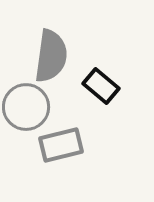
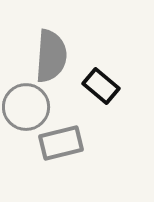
gray semicircle: rotated 4 degrees counterclockwise
gray rectangle: moved 2 px up
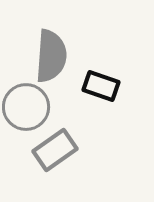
black rectangle: rotated 21 degrees counterclockwise
gray rectangle: moved 6 px left, 7 px down; rotated 21 degrees counterclockwise
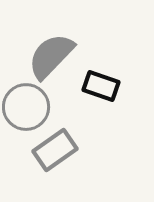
gray semicircle: rotated 140 degrees counterclockwise
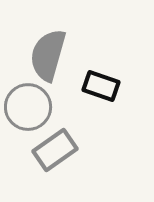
gray semicircle: moved 3 px left, 1 px up; rotated 28 degrees counterclockwise
gray circle: moved 2 px right
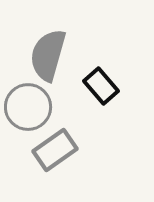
black rectangle: rotated 30 degrees clockwise
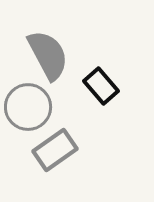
gray semicircle: rotated 136 degrees clockwise
